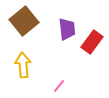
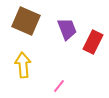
brown square: moved 2 px right; rotated 28 degrees counterclockwise
purple trapezoid: rotated 15 degrees counterclockwise
red rectangle: moved 1 px right; rotated 10 degrees counterclockwise
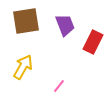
brown square: rotated 32 degrees counterclockwise
purple trapezoid: moved 2 px left, 4 px up
yellow arrow: moved 2 px down; rotated 35 degrees clockwise
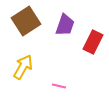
brown square: rotated 24 degrees counterclockwise
purple trapezoid: rotated 40 degrees clockwise
pink line: rotated 64 degrees clockwise
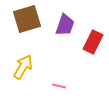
brown square: moved 1 px right, 2 px up; rotated 16 degrees clockwise
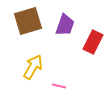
brown square: moved 1 px right, 2 px down
yellow arrow: moved 10 px right
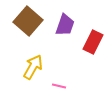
brown square: rotated 32 degrees counterclockwise
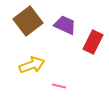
brown square: rotated 12 degrees clockwise
purple trapezoid: rotated 85 degrees counterclockwise
yellow arrow: moved 1 px left, 2 px up; rotated 40 degrees clockwise
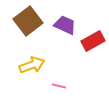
red rectangle: moved 1 px up; rotated 35 degrees clockwise
